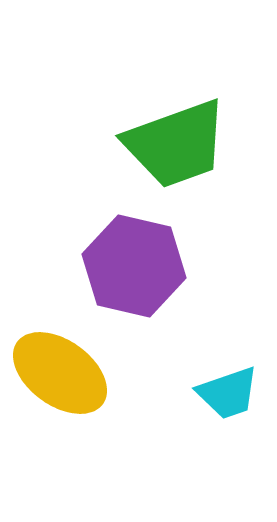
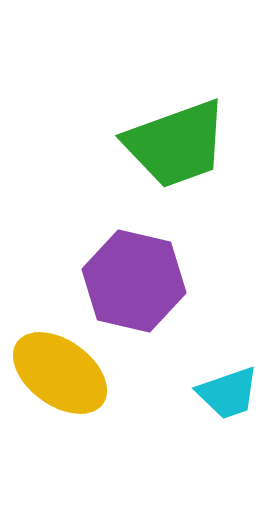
purple hexagon: moved 15 px down
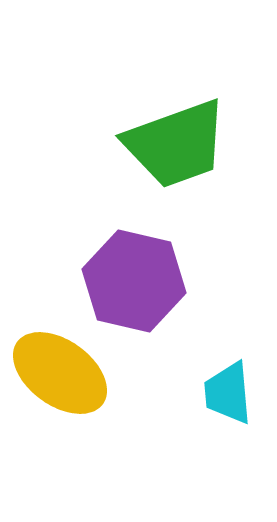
cyan trapezoid: rotated 104 degrees clockwise
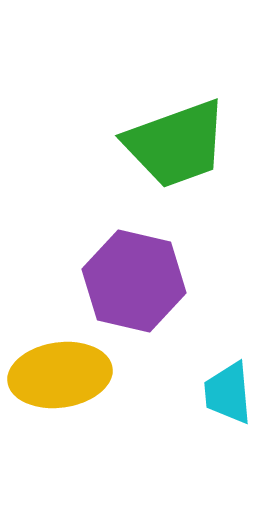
yellow ellipse: moved 2 px down; rotated 44 degrees counterclockwise
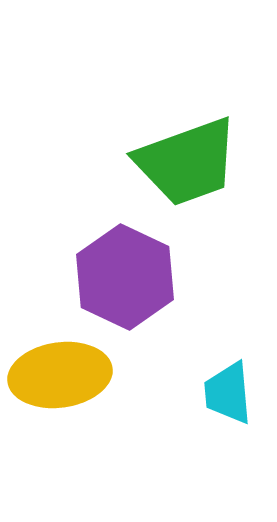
green trapezoid: moved 11 px right, 18 px down
purple hexagon: moved 9 px left, 4 px up; rotated 12 degrees clockwise
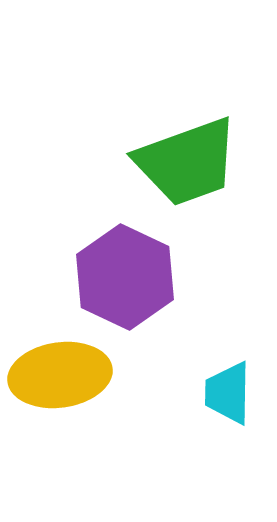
cyan trapezoid: rotated 6 degrees clockwise
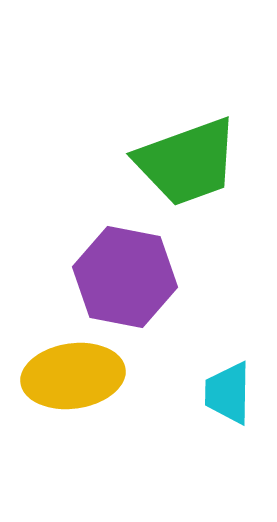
purple hexagon: rotated 14 degrees counterclockwise
yellow ellipse: moved 13 px right, 1 px down
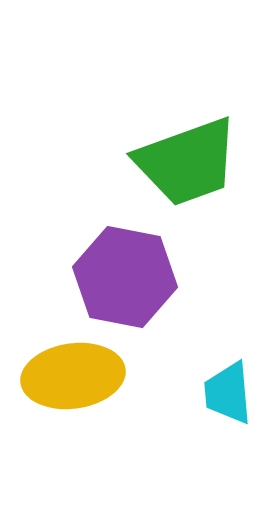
cyan trapezoid: rotated 6 degrees counterclockwise
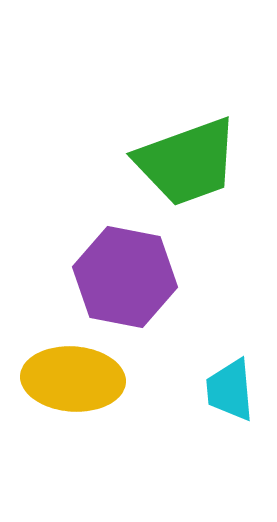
yellow ellipse: moved 3 px down; rotated 12 degrees clockwise
cyan trapezoid: moved 2 px right, 3 px up
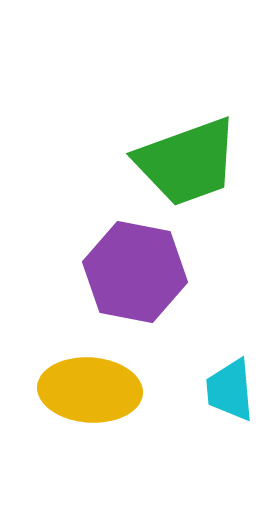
purple hexagon: moved 10 px right, 5 px up
yellow ellipse: moved 17 px right, 11 px down
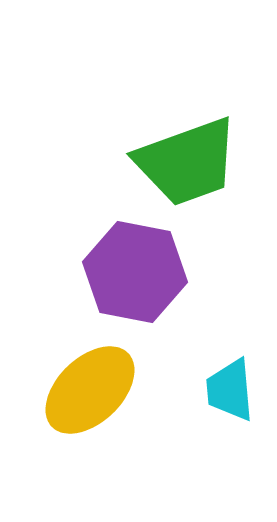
yellow ellipse: rotated 48 degrees counterclockwise
